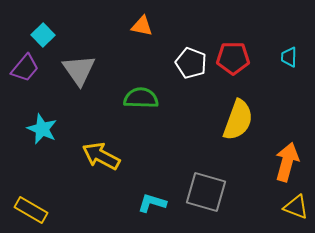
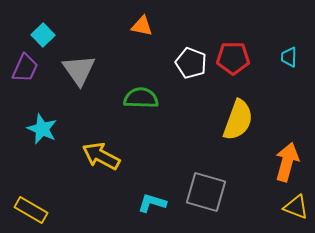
purple trapezoid: rotated 16 degrees counterclockwise
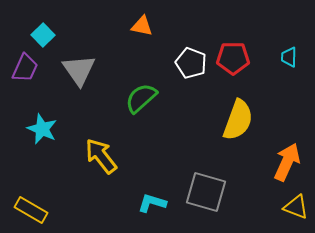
green semicircle: rotated 44 degrees counterclockwise
yellow arrow: rotated 24 degrees clockwise
orange arrow: rotated 9 degrees clockwise
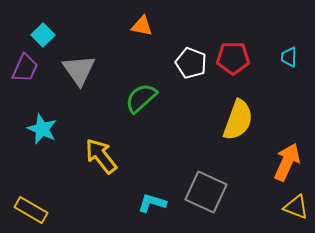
gray square: rotated 9 degrees clockwise
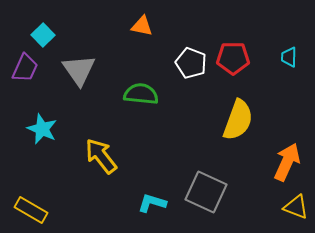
green semicircle: moved 4 px up; rotated 48 degrees clockwise
